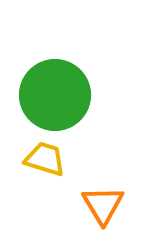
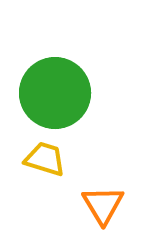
green circle: moved 2 px up
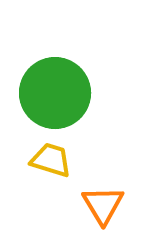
yellow trapezoid: moved 6 px right, 1 px down
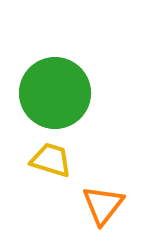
orange triangle: rotated 9 degrees clockwise
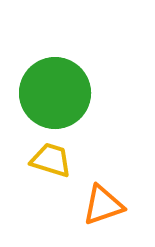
orange triangle: rotated 33 degrees clockwise
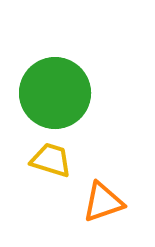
orange triangle: moved 3 px up
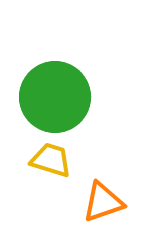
green circle: moved 4 px down
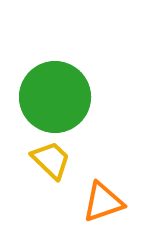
yellow trapezoid: rotated 27 degrees clockwise
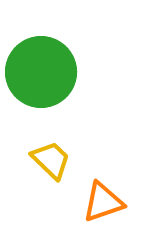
green circle: moved 14 px left, 25 px up
